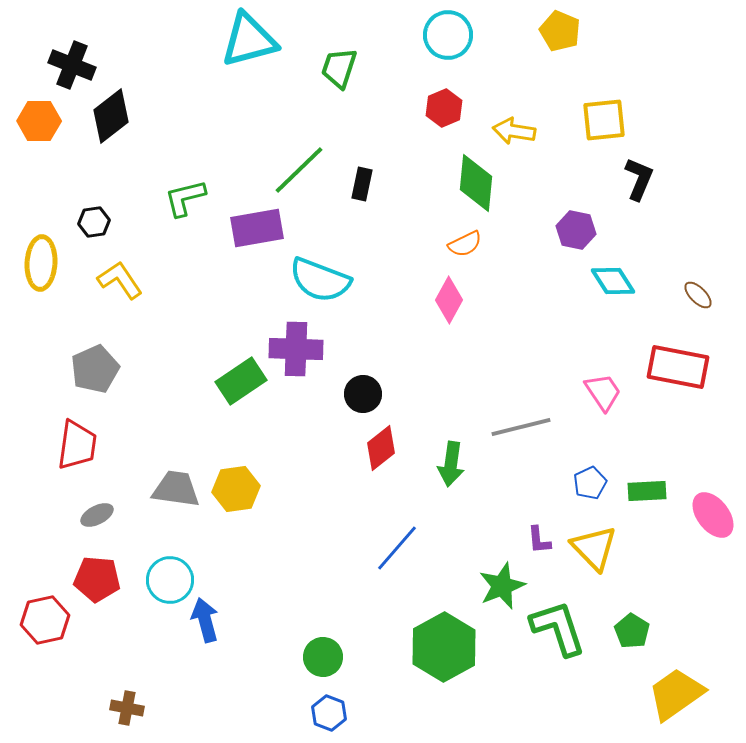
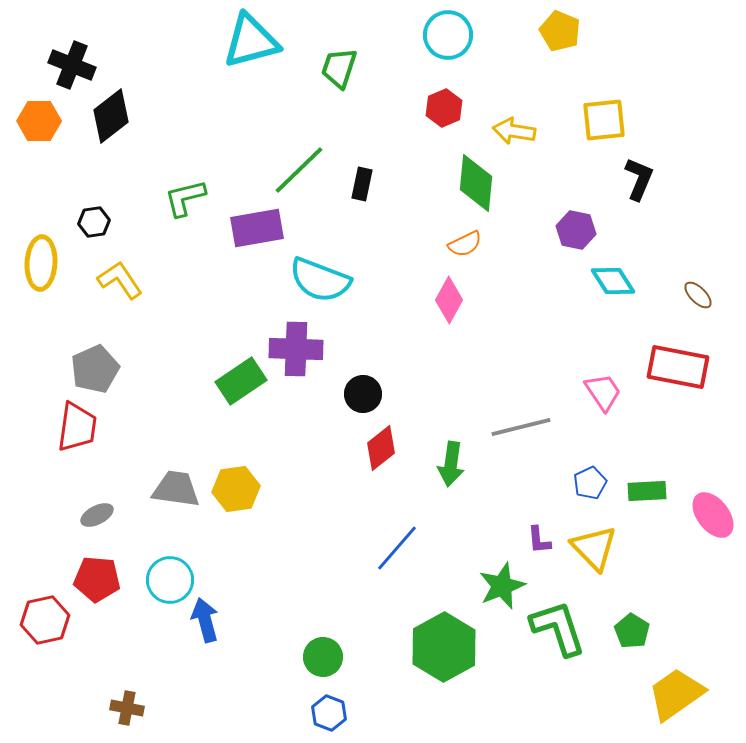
cyan triangle at (249, 40): moved 2 px right, 1 px down
red trapezoid at (77, 445): moved 18 px up
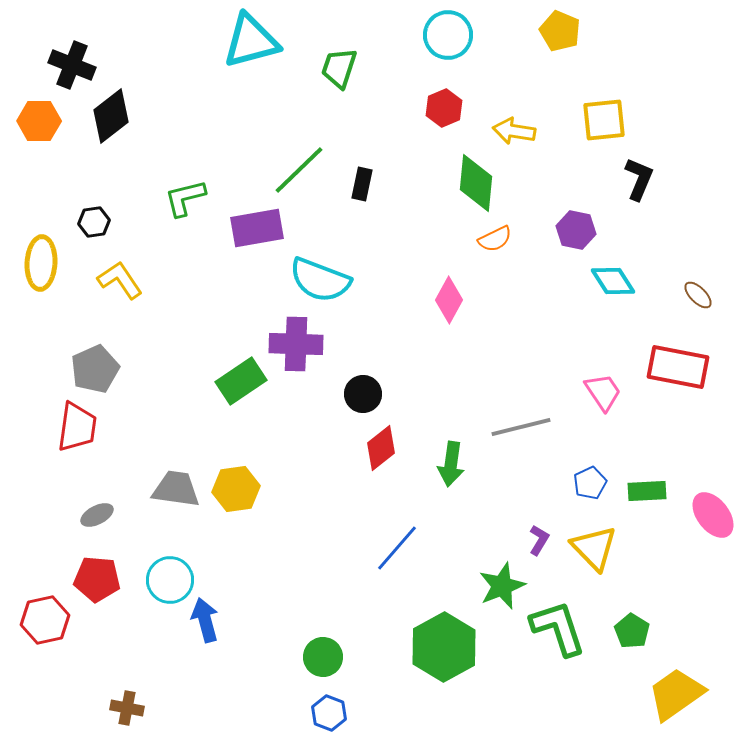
orange semicircle at (465, 244): moved 30 px right, 5 px up
purple cross at (296, 349): moved 5 px up
purple L-shape at (539, 540): rotated 144 degrees counterclockwise
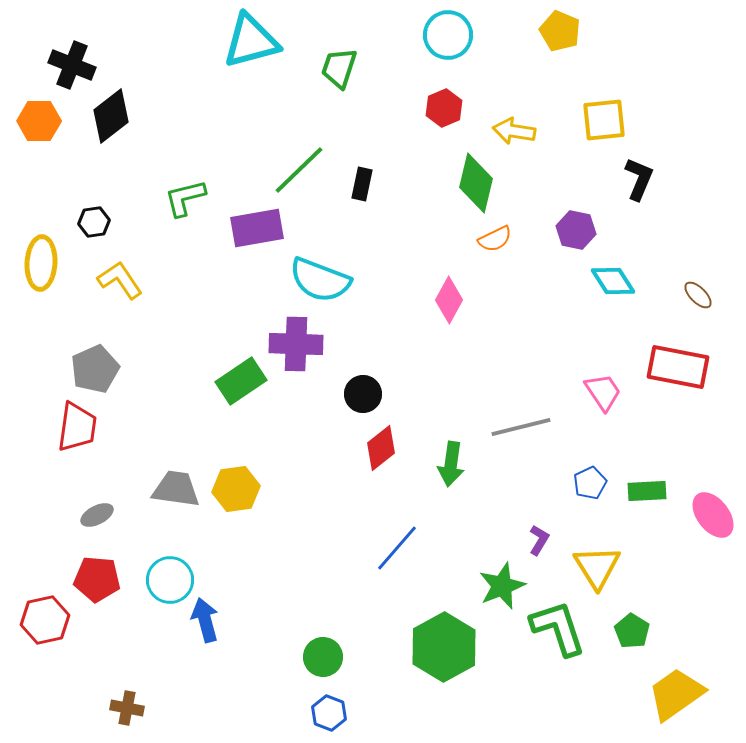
green diamond at (476, 183): rotated 8 degrees clockwise
yellow triangle at (594, 548): moved 3 px right, 19 px down; rotated 12 degrees clockwise
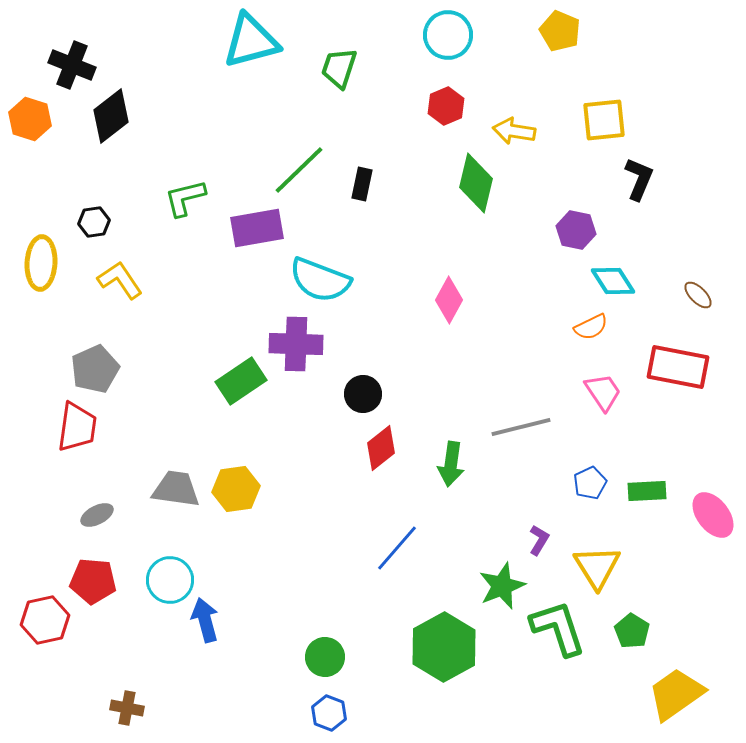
red hexagon at (444, 108): moved 2 px right, 2 px up
orange hexagon at (39, 121): moved 9 px left, 2 px up; rotated 18 degrees clockwise
orange semicircle at (495, 239): moved 96 px right, 88 px down
red pentagon at (97, 579): moved 4 px left, 2 px down
green circle at (323, 657): moved 2 px right
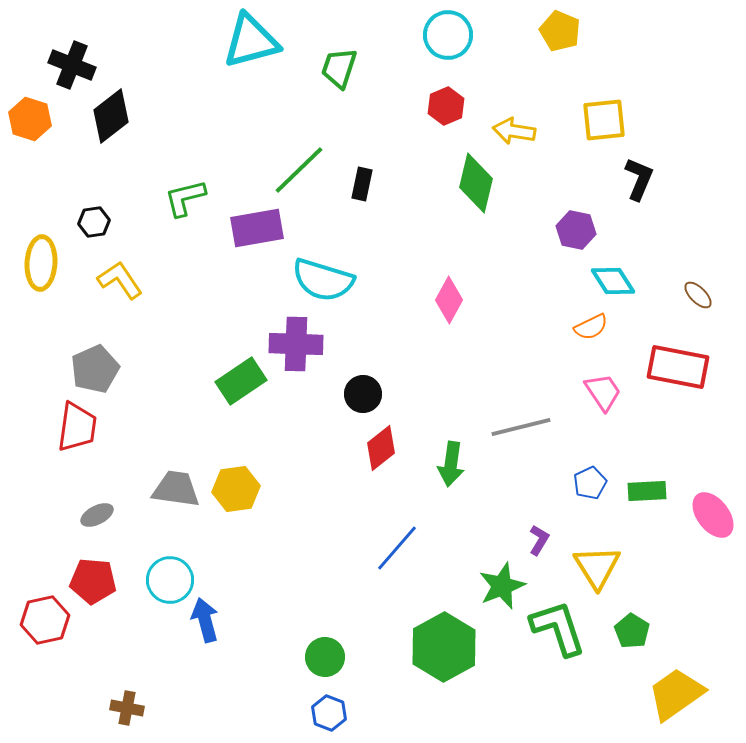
cyan semicircle at (320, 280): moved 3 px right; rotated 4 degrees counterclockwise
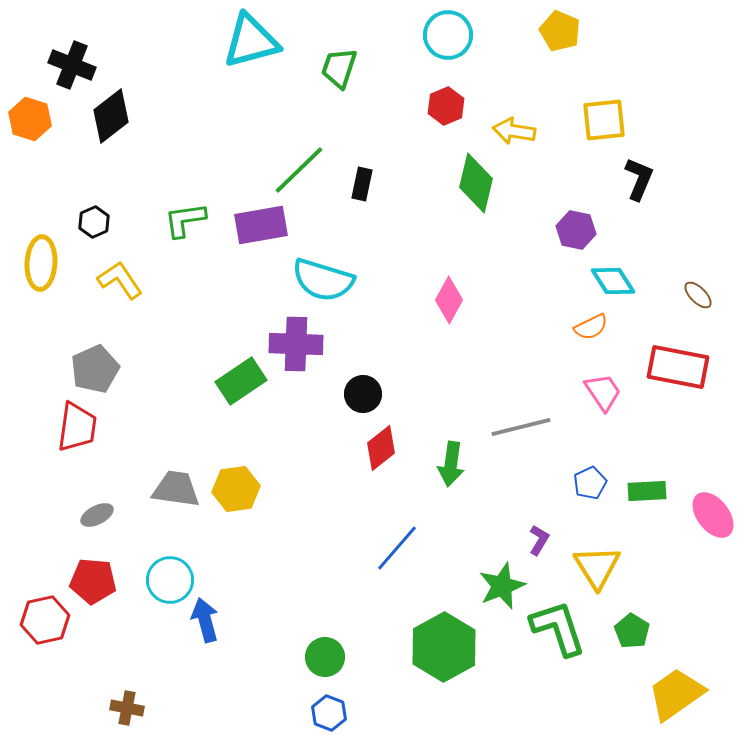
green L-shape at (185, 198): moved 22 px down; rotated 6 degrees clockwise
black hexagon at (94, 222): rotated 16 degrees counterclockwise
purple rectangle at (257, 228): moved 4 px right, 3 px up
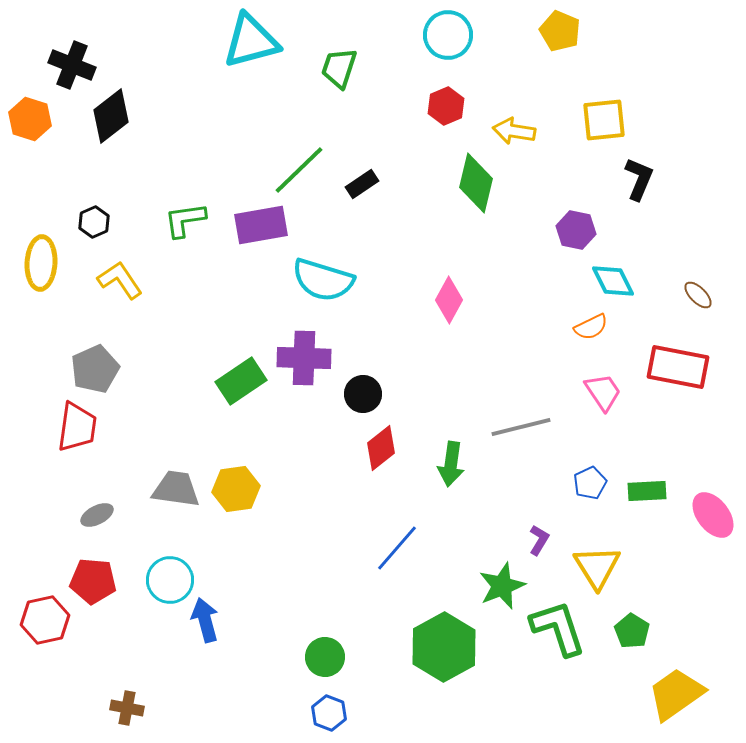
black rectangle at (362, 184): rotated 44 degrees clockwise
cyan diamond at (613, 281): rotated 6 degrees clockwise
purple cross at (296, 344): moved 8 px right, 14 px down
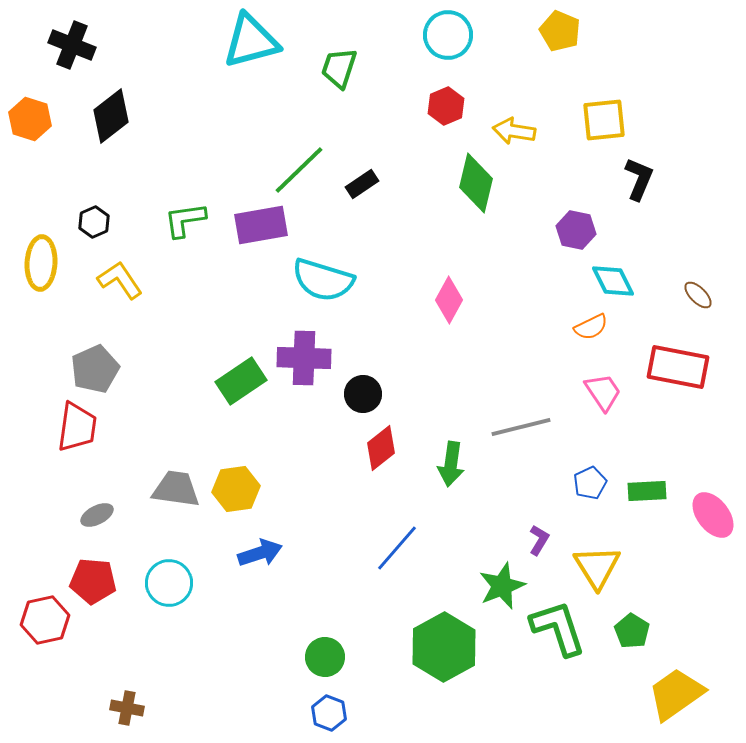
black cross at (72, 65): moved 20 px up
cyan circle at (170, 580): moved 1 px left, 3 px down
blue arrow at (205, 620): moved 55 px right, 67 px up; rotated 87 degrees clockwise
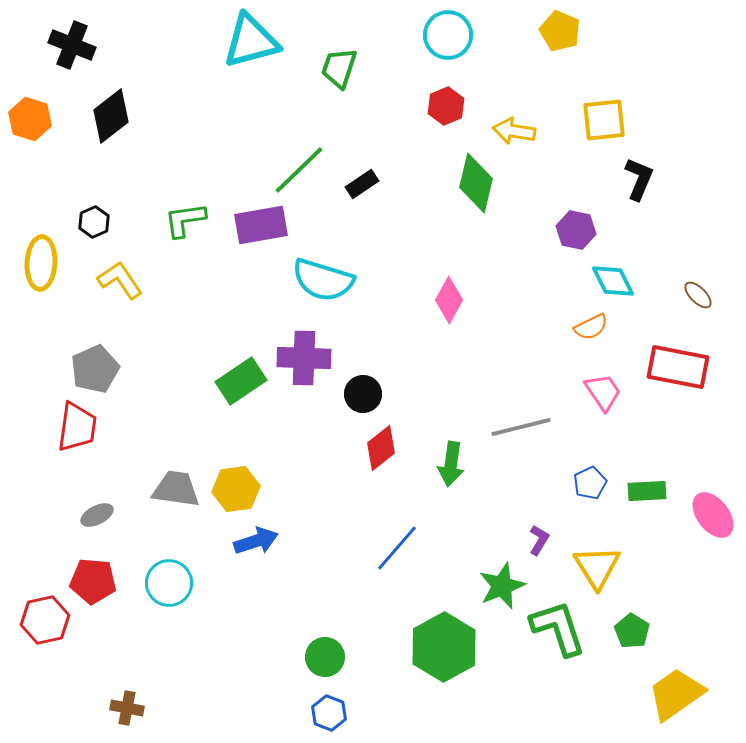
blue arrow at (260, 553): moved 4 px left, 12 px up
